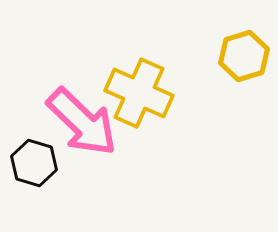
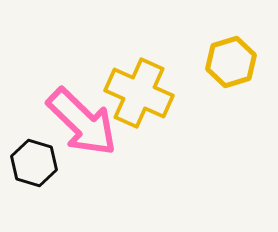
yellow hexagon: moved 13 px left, 6 px down
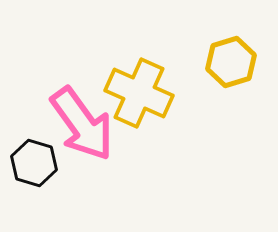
pink arrow: moved 2 px down; rotated 10 degrees clockwise
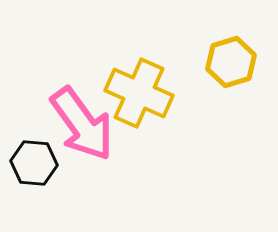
black hexagon: rotated 12 degrees counterclockwise
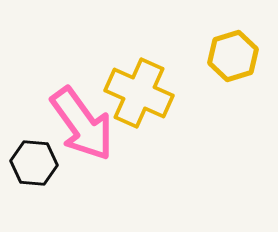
yellow hexagon: moved 2 px right, 6 px up
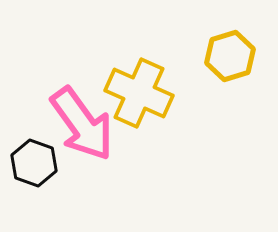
yellow hexagon: moved 3 px left
black hexagon: rotated 15 degrees clockwise
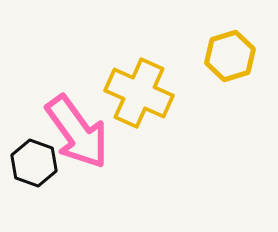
pink arrow: moved 5 px left, 8 px down
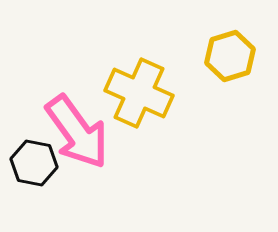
black hexagon: rotated 9 degrees counterclockwise
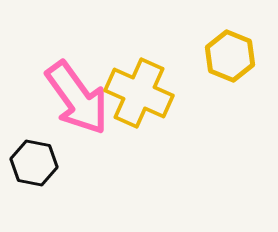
yellow hexagon: rotated 21 degrees counterclockwise
pink arrow: moved 34 px up
